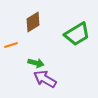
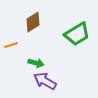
purple arrow: moved 2 px down
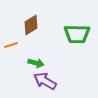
brown diamond: moved 2 px left, 3 px down
green trapezoid: rotated 32 degrees clockwise
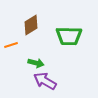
green trapezoid: moved 8 px left, 2 px down
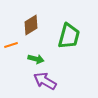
green trapezoid: rotated 76 degrees counterclockwise
green arrow: moved 4 px up
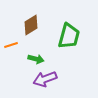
purple arrow: moved 2 px up; rotated 50 degrees counterclockwise
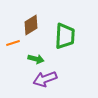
green trapezoid: moved 4 px left; rotated 12 degrees counterclockwise
orange line: moved 2 px right, 2 px up
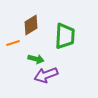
purple arrow: moved 1 px right, 4 px up
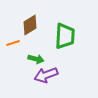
brown diamond: moved 1 px left
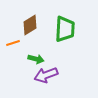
green trapezoid: moved 7 px up
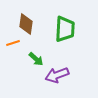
brown diamond: moved 4 px left, 1 px up; rotated 50 degrees counterclockwise
green arrow: rotated 28 degrees clockwise
purple arrow: moved 11 px right
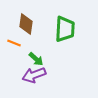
orange line: moved 1 px right; rotated 40 degrees clockwise
purple arrow: moved 23 px left
